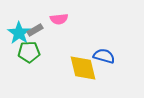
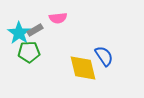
pink semicircle: moved 1 px left, 1 px up
blue semicircle: rotated 40 degrees clockwise
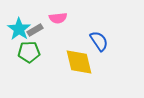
cyan star: moved 4 px up
blue semicircle: moved 5 px left, 15 px up
yellow diamond: moved 4 px left, 6 px up
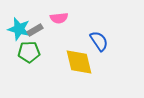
pink semicircle: moved 1 px right
cyan star: rotated 20 degrees counterclockwise
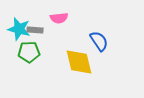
gray rectangle: rotated 35 degrees clockwise
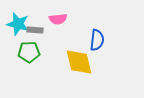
pink semicircle: moved 1 px left, 1 px down
cyan star: moved 1 px left, 5 px up
blue semicircle: moved 2 px left, 1 px up; rotated 40 degrees clockwise
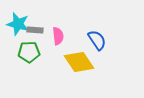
pink semicircle: moved 17 px down; rotated 90 degrees counterclockwise
blue semicircle: rotated 40 degrees counterclockwise
yellow diamond: rotated 20 degrees counterclockwise
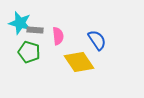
cyan star: moved 2 px right, 1 px up
green pentagon: rotated 20 degrees clockwise
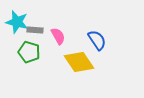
cyan star: moved 3 px left, 1 px up
pink semicircle: rotated 24 degrees counterclockwise
